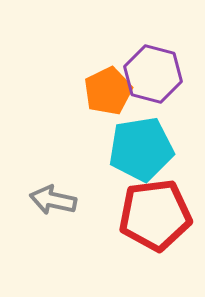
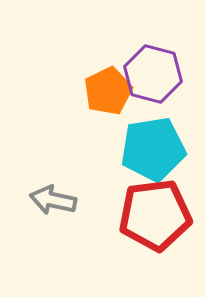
cyan pentagon: moved 12 px right
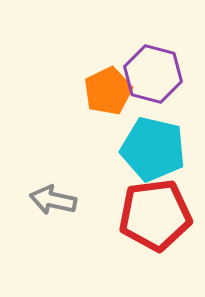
cyan pentagon: rotated 22 degrees clockwise
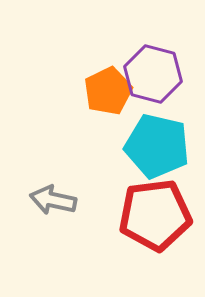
cyan pentagon: moved 4 px right, 3 px up
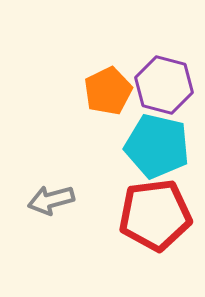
purple hexagon: moved 11 px right, 11 px down
gray arrow: moved 2 px left; rotated 27 degrees counterclockwise
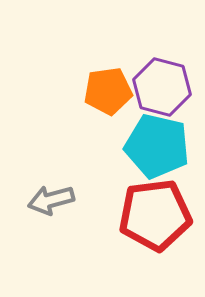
purple hexagon: moved 2 px left, 2 px down
orange pentagon: rotated 18 degrees clockwise
